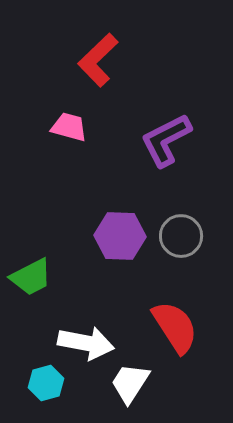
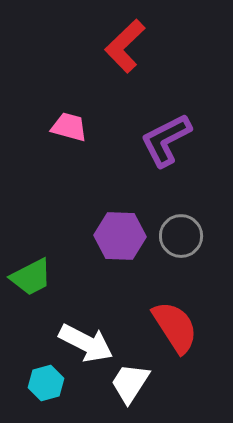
red L-shape: moved 27 px right, 14 px up
white arrow: rotated 16 degrees clockwise
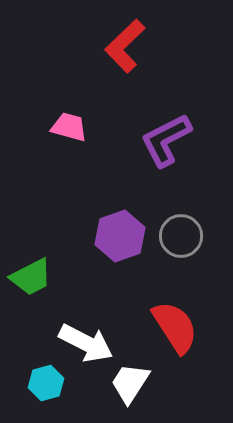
purple hexagon: rotated 21 degrees counterclockwise
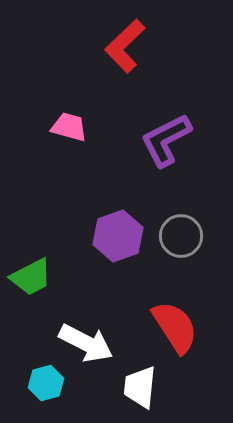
purple hexagon: moved 2 px left
white trapezoid: moved 10 px right, 4 px down; rotated 27 degrees counterclockwise
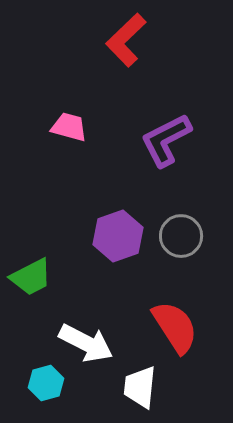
red L-shape: moved 1 px right, 6 px up
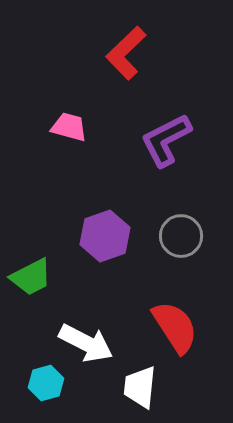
red L-shape: moved 13 px down
purple hexagon: moved 13 px left
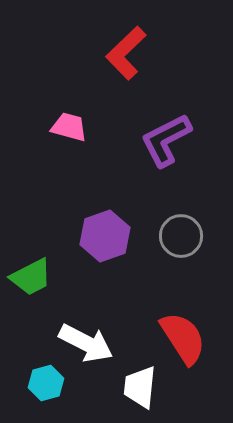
red semicircle: moved 8 px right, 11 px down
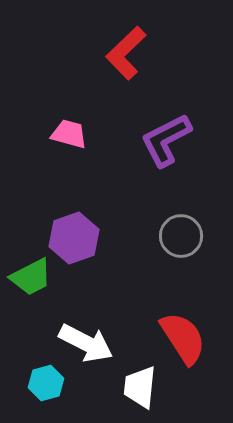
pink trapezoid: moved 7 px down
purple hexagon: moved 31 px left, 2 px down
